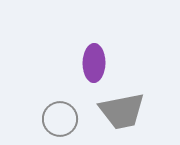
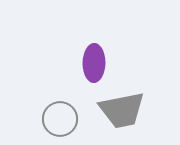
gray trapezoid: moved 1 px up
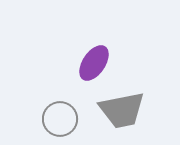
purple ellipse: rotated 33 degrees clockwise
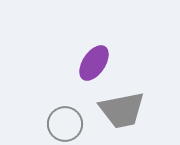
gray circle: moved 5 px right, 5 px down
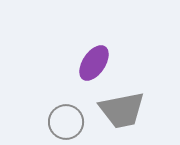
gray circle: moved 1 px right, 2 px up
